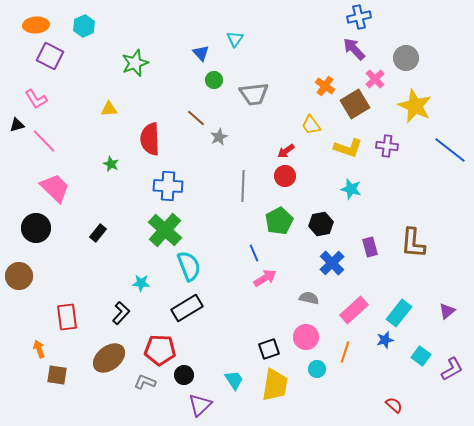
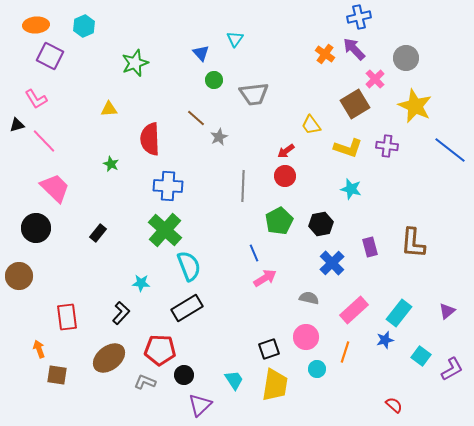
orange cross at (325, 86): moved 32 px up
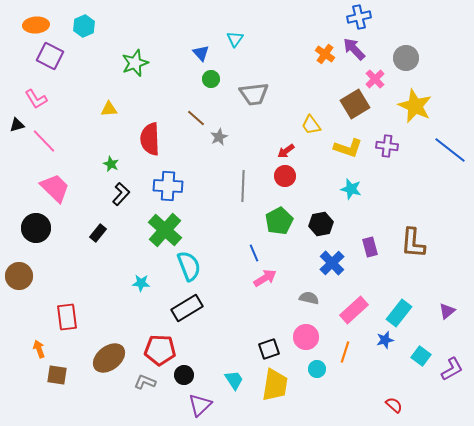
green circle at (214, 80): moved 3 px left, 1 px up
black L-shape at (121, 313): moved 119 px up
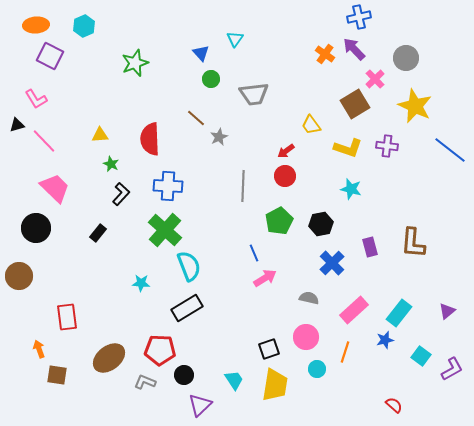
yellow triangle at (109, 109): moved 9 px left, 26 px down
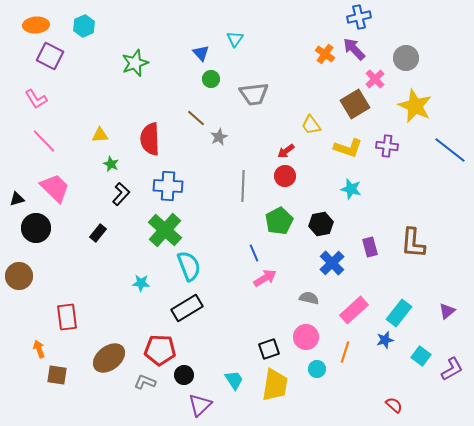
black triangle at (17, 125): moved 74 px down
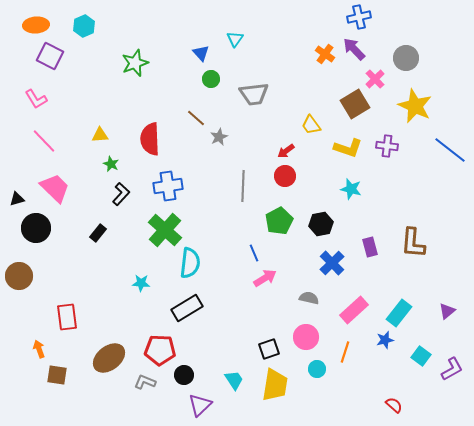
blue cross at (168, 186): rotated 12 degrees counterclockwise
cyan semicircle at (189, 266): moved 1 px right, 3 px up; rotated 28 degrees clockwise
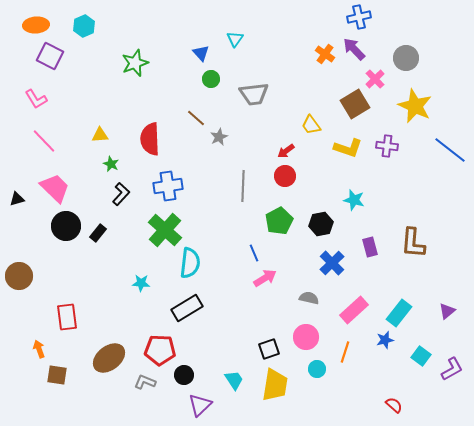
cyan star at (351, 189): moved 3 px right, 11 px down
black circle at (36, 228): moved 30 px right, 2 px up
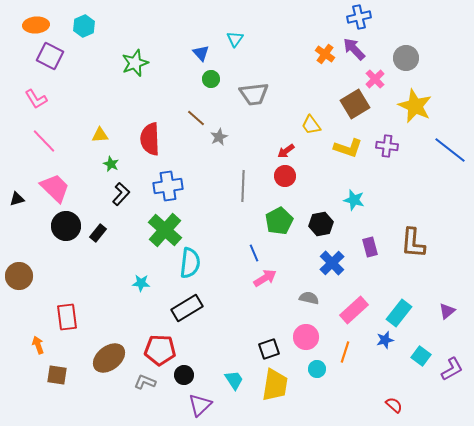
orange arrow at (39, 349): moved 1 px left, 4 px up
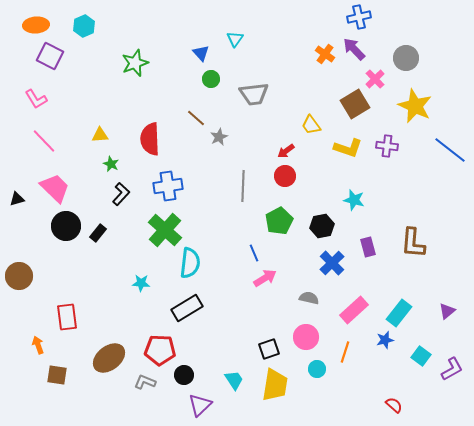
black hexagon at (321, 224): moved 1 px right, 2 px down
purple rectangle at (370, 247): moved 2 px left
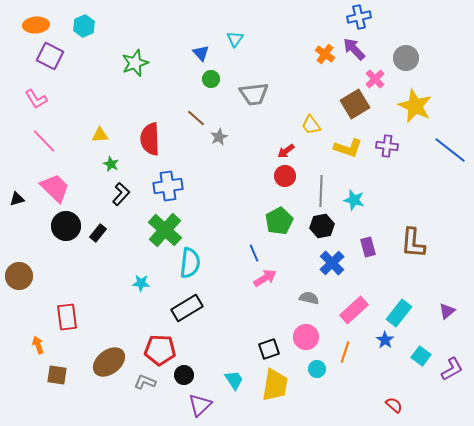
gray line at (243, 186): moved 78 px right, 5 px down
blue star at (385, 340): rotated 24 degrees counterclockwise
brown ellipse at (109, 358): moved 4 px down
